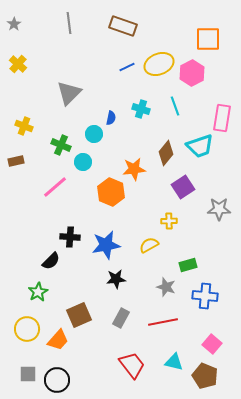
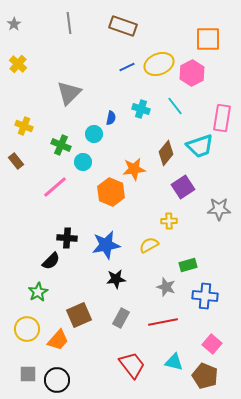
cyan line at (175, 106): rotated 18 degrees counterclockwise
brown rectangle at (16, 161): rotated 63 degrees clockwise
black cross at (70, 237): moved 3 px left, 1 px down
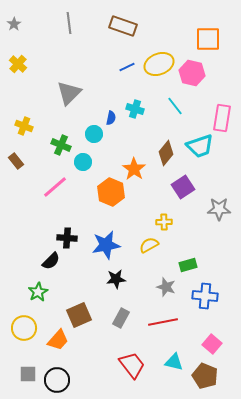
pink hexagon at (192, 73): rotated 20 degrees counterclockwise
cyan cross at (141, 109): moved 6 px left
orange star at (134, 169): rotated 30 degrees counterclockwise
yellow cross at (169, 221): moved 5 px left, 1 px down
yellow circle at (27, 329): moved 3 px left, 1 px up
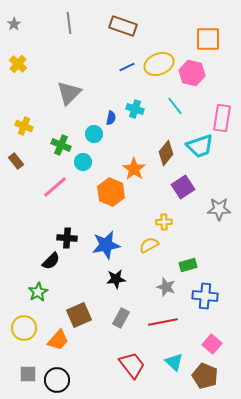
cyan triangle at (174, 362): rotated 30 degrees clockwise
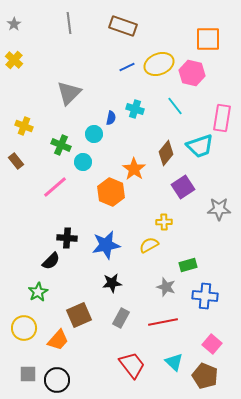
yellow cross at (18, 64): moved 4 px left, 4 px up
black star at (116, 279): moved 4 px left, 4 px down
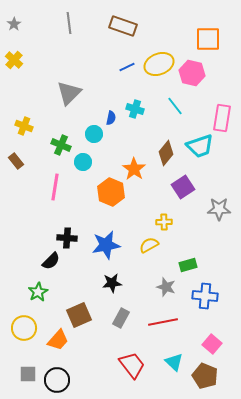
pink line at (55, 187): rotated 40 degrees counterclockwise
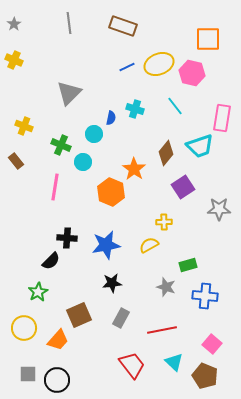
yellow cross at (14, 60): rotated 18 degrees counterclockwise
red line at (163, 322): moved 1 px left, 8 px down
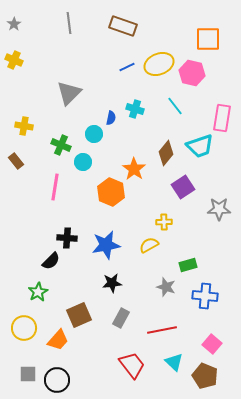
yellow cross at (24, 126): rotated 12 degrees counterclockwise
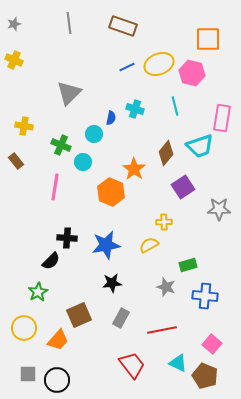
gray star at (14, 24): rotated 16 degrees clockwise
cyan line at (175, 106): rotated 24 degrees clockwise
cyan triangle at (174, 362): moved 4 px right, 1 px down; rotated 18 degrees counterclockwise
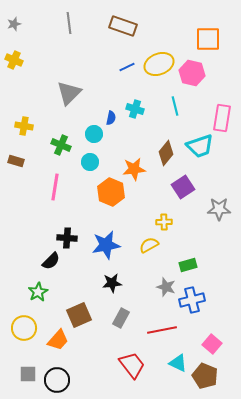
brown rectangle at (16, 161): rotated 35 degrees counterclockwise
cyan circle at (83, 162): moved 7 px right
orange star at (134, 169): rotated 30 degrees clockwise
blue cross at (205, 296): moved 13 px left, 4 px down; rotated 20 degrees counterclockwise
